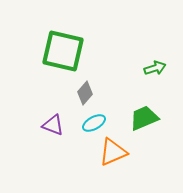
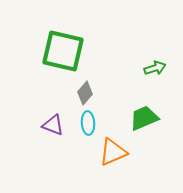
cyan ellipse: moved 6 px left; rotated 65 degrees counterclockwise
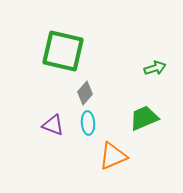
orange triangle: moved 4 px down
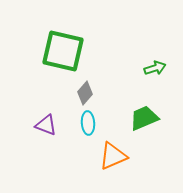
purple triangle: moved 7 px left
